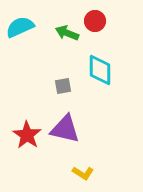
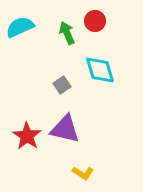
green arrow: rotated 45 degrees clockwise
cyan diamond: rotated 16 degrees counterclockwise
gray square: moved 1 px left, 1 px up; rotated 24 degrees counterclockwise
red star: moved 1 px down
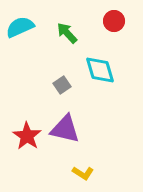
red circle: moved 19 px right
green arrow: rotated 20 degrees counterclockwise
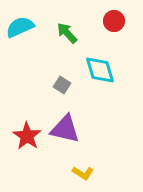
gray square: rotated 24 degrees counterclockwise
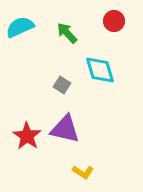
yellow L-shape: moved 1 px up
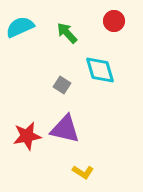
red star: rotated 28 degrees clockwise
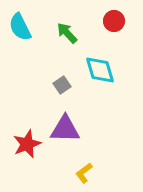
cyan semicircle: rotated 92 degrees counterclockwise
gray square: rotated 24 degrees clockwise
purple triangle: rotated 12 degrees counterclockwise
red star: moved 8 px down; rotated 12 degrees counterclockwise
yellow L-shape: moved 1 px right, 1 px down; rotated 110 degrees clockwise
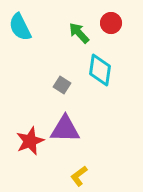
red circle: moved 3 px left, 2 px down
green arrow: moved 12 px right
cyan diamond: rotated 24 degrees clockwise
gray square: rotated 24 degrees counterclockwise
red star: moved 3 px right, 3 px up
yellow L-shape: moved 5 px left, 3 px down
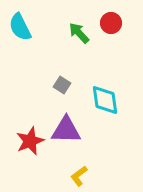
cyan diamond: moved 5 px right, 30 px down; rotated 16 degrees counterclockwise
purple triangle: moved 1 px right, 1 px down
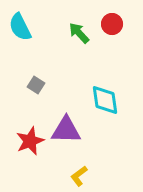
red circle: moved 1 px right, 1 px down
gray square: moved 26 px left
